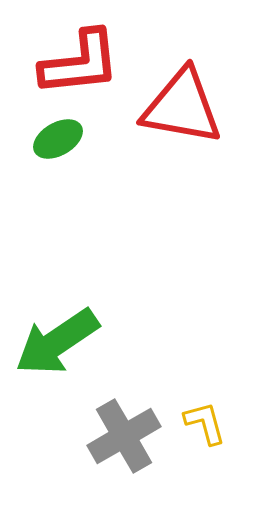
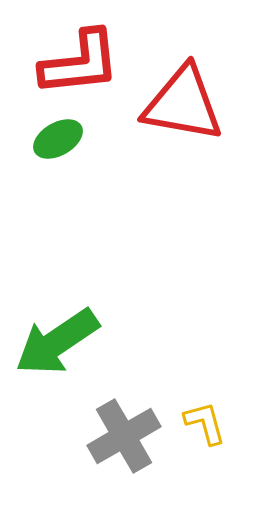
red triangle: moved 1 px right, 3 px up
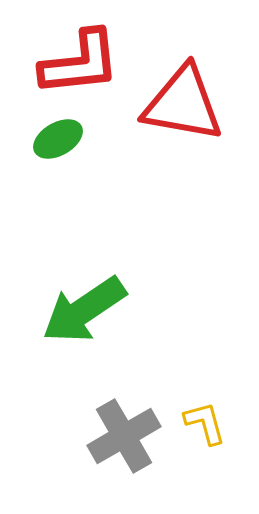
green arrow: moved 27 px right, 32 px up
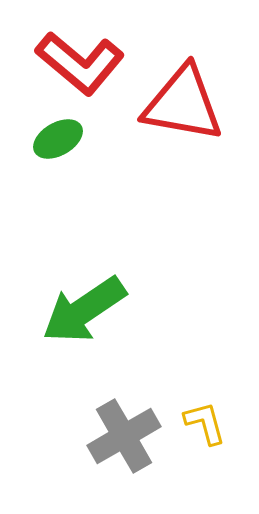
red L-shape: rotated 46 degrees clockwise
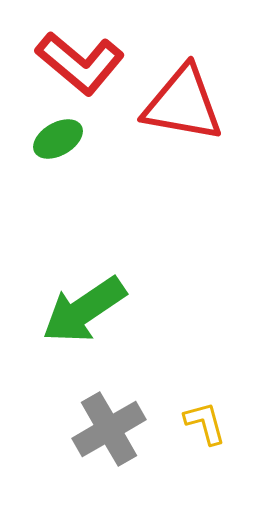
gray cross: moved 15 px left, 7 px up
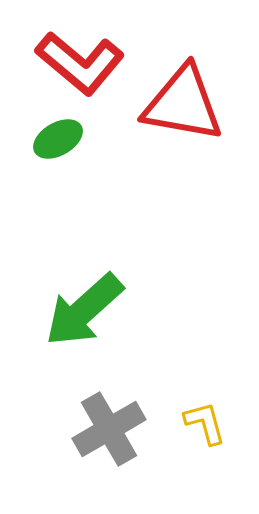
green arrow: rotated 8 degrees counterclockwise
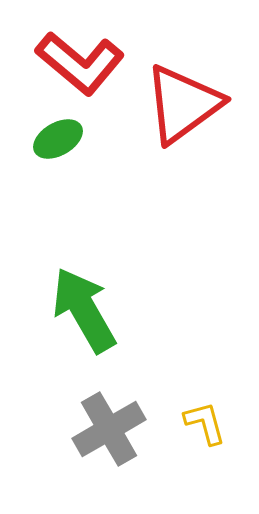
red triangle: rotated 46 degrees counterclockwise
green arrow: rotated 102 degrees clockwise
